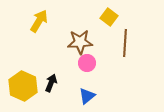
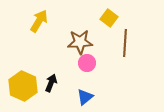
yellow square: moved 1 px down
blue triangle: moved 2 px left, 1 px down
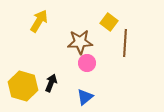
yellow square: moved 4 px down
yellow hexagon: rotated 8 degrees counterclockwise
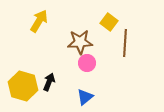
black arrow: moved 2 px left, 1 px up
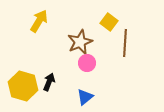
brown star: rotated 20 degrees counterclockwise
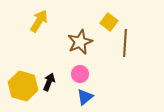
pink circle: moved 7 px left, 11 px down
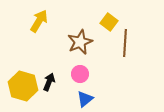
blue triangle: moved 2 px down
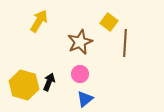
yellow hexagon: moved 1 px right, 1 px up
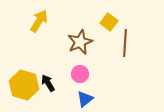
black arrow: moved 1 px left, 1 px down; rotated 54 degrees counterclockwise
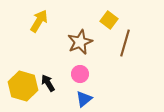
yellow square: moved 2 px up
brown line: rotated 12 degrees clockwise
yellow hexagon: moved 1 px left, 1 px down
blue triangle: moved 1 px left
